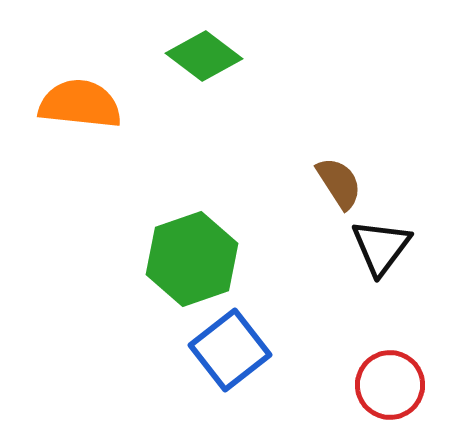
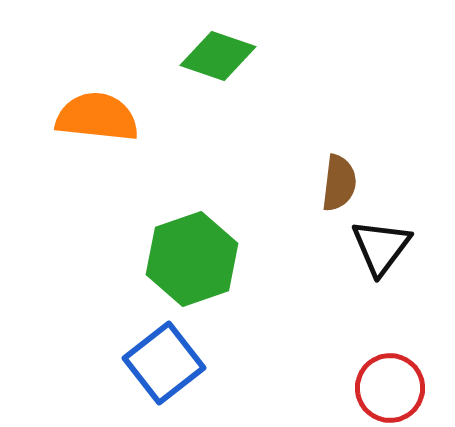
green diamond: moved 14 px right; rotated 18 degrees counterclockwise
orange semicircle: moved 17 px right, 13 px down
brown semicircle: rotated 40 degrees clockwise
blue square: moved 66 px left, 13 px down
red circle: moved 3 px down
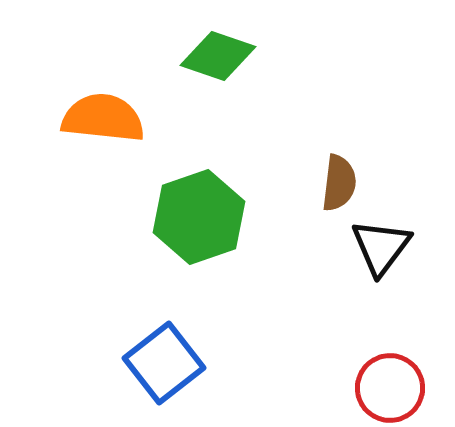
orange semicircle: moved 6 px right, 1 px down
green hexagon: moved 7 px right, 42 px up
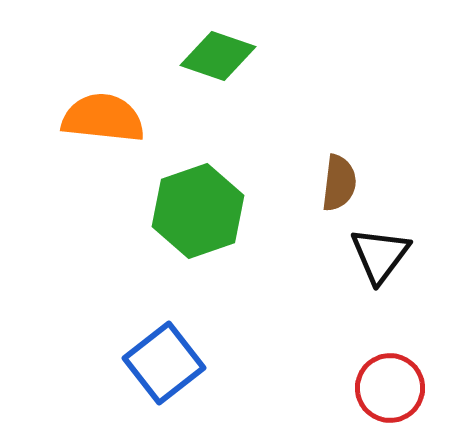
green hexagon: moved 1 px left, 6 px up
black triangle: moved 1 px left, 8 px down
